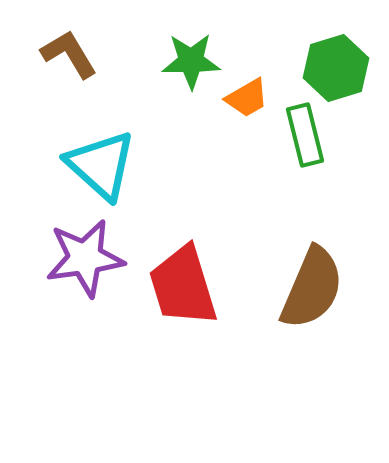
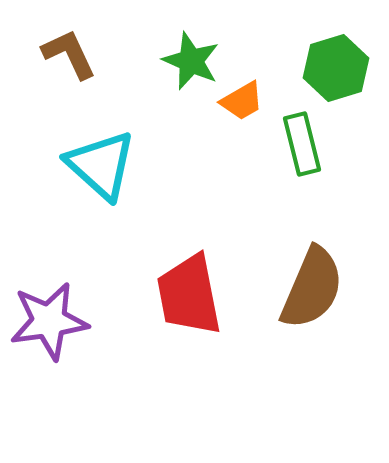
brown L-shape: rotated 6 degrees clockwise
green star: rotated 24 degrees clockwise
orange trapezoid: moved 5 px left, 3 px down
green rectangle: moved 3 px left, 9 px down
purple star: moved 36 px left, 63 px down
red trapezoid: moved 6 px right, 9 px down; rotated 6 degrees clockwise
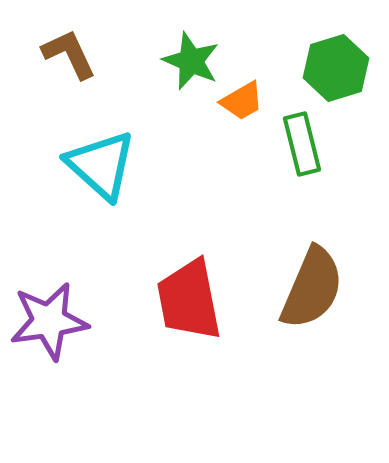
red trapezoid: moved 5 px down
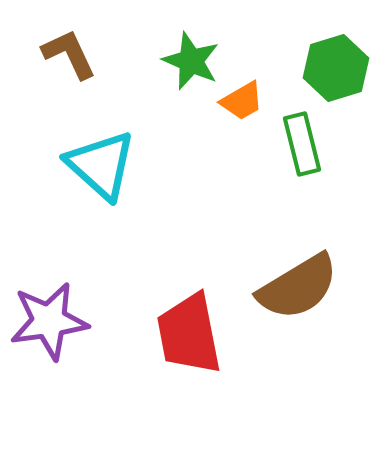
brown semicircle: moved 14 px left, 1 px up; rotated 36 degrees clockwise
red trapezoid: moved 34 px down
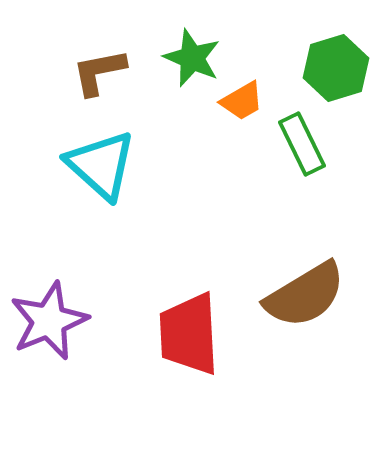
brown L-shape: moved 30 px right, 18 px down; rotated 76 degrees counterclockwise
green star: moved 1 px right, 3 px up
green rectangle: rotated 12 degrees counterclockwise
brown semicircle: moved 7 px right, 8 px down
purple star: rotated 14 degrees counterclockwise
red trapezoid: rotated 8 degrees clockwise
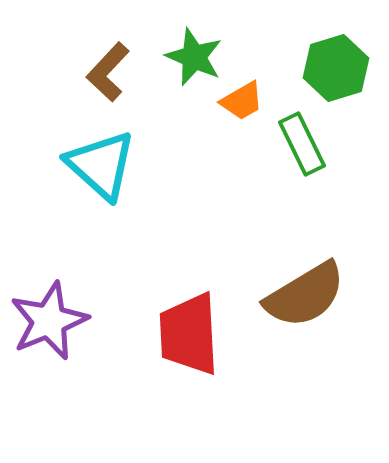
green star: moved 2 px right, 1 px up
brown L-shape: moved 9 px right; rotated 36 degrees counterclockwise
